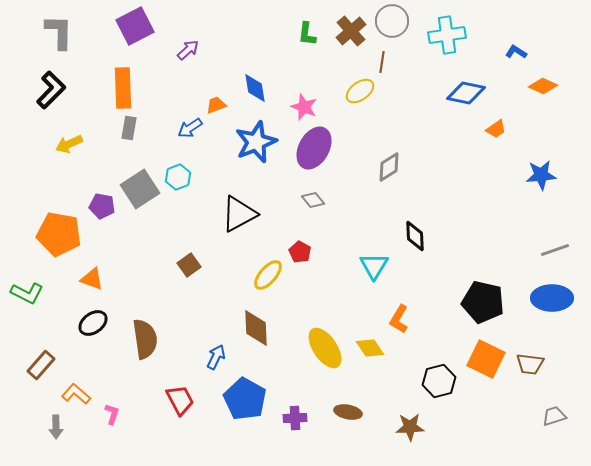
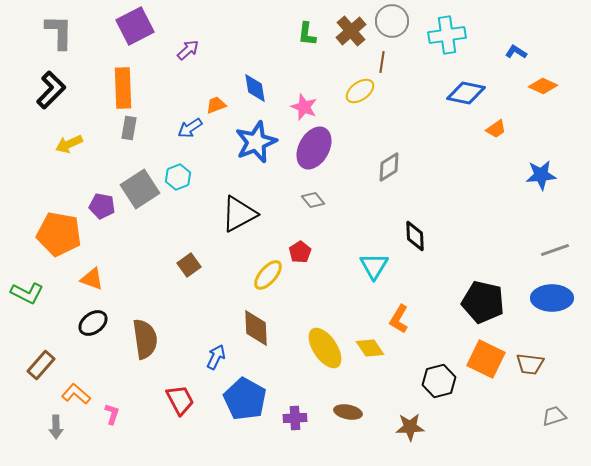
red pentagon at (300, 252): rotated 10 degrees clockwise
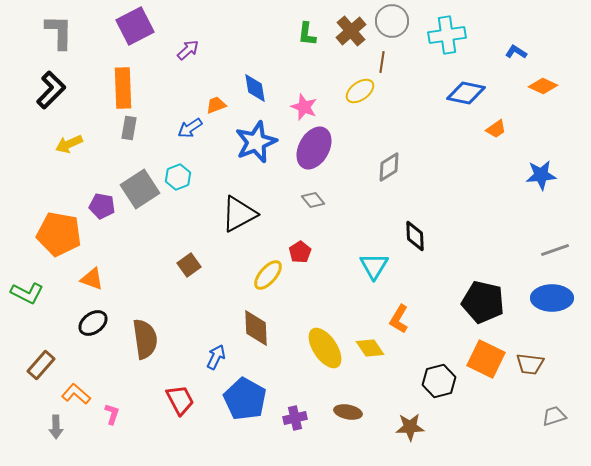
purple cross at (295, 418): rotated 10 degrees counterclockwise
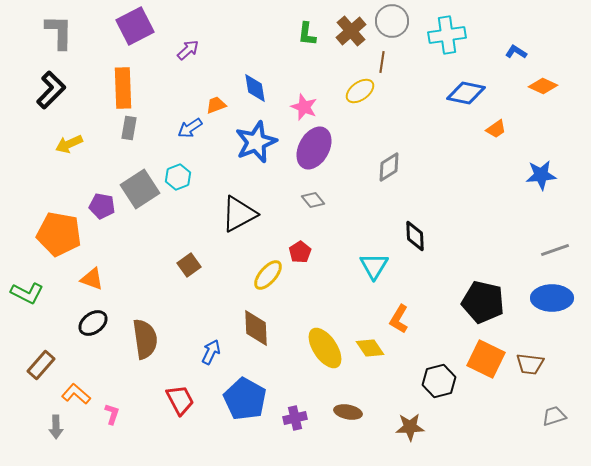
blue arrow at (216, 357): moved 5 px left, 5 px up
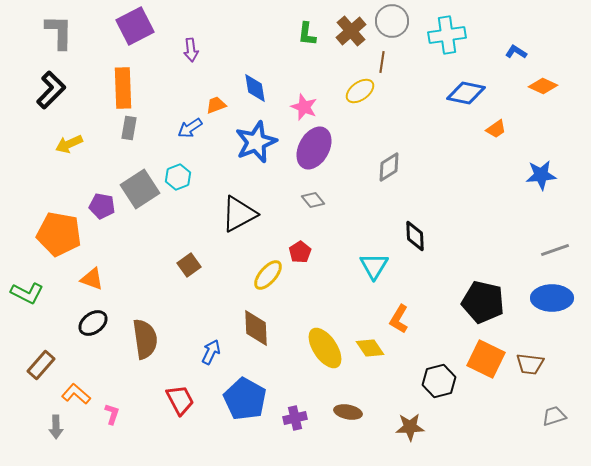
purple arrow at (188, 50): moved 3 px right; rotated 125 degrees clockwise
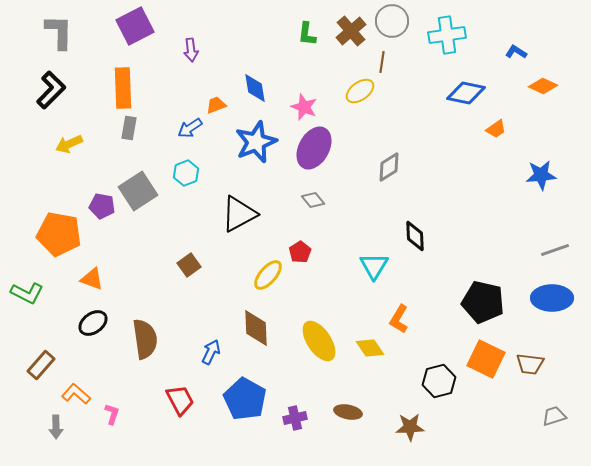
cyan hexagon at (178, 177): moved 8 px right, 4 px up
gray square at (140, 189): moved 2 px left, 2 px down
yellow ellipse at (325, 348): moved 6 px left, 7 px up
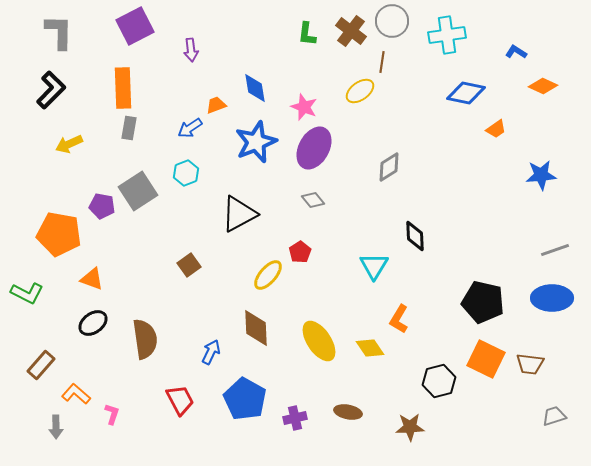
brown cross at (351, 31): rotated 12 degrees counterclockwise
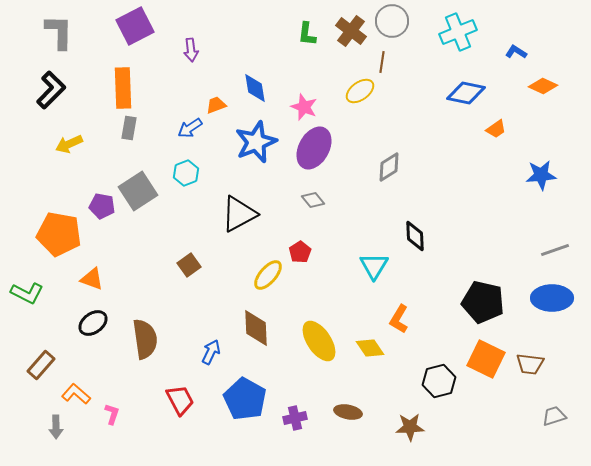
cyan cross at (447, 35): moved 11 px right, 3 px up; rotated 15 degrees counterclockwise
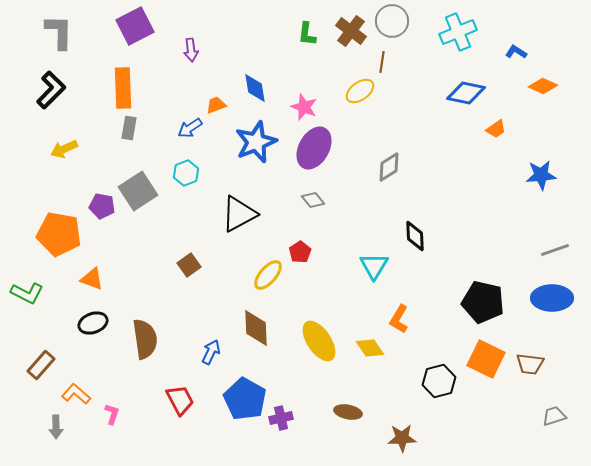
yellow arrow at (69, 144): moved 5 px left, 5 px down
black ellipse at (93, 323): rotated 16 degrees clockwise
purple cross at (295, 418): moved 14 px left
brown star at (410, 427): moved 8 px left, 11 px down
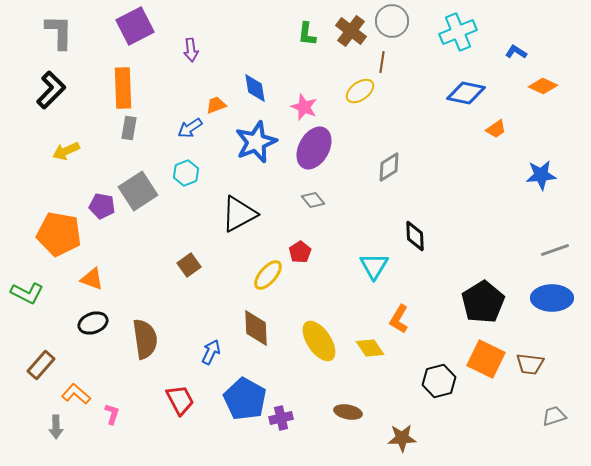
yellow arrow at (64, 149): moved 2 px right, 2 px down
black pentagon at (483, 302): rotated 27 degrees clockwise
